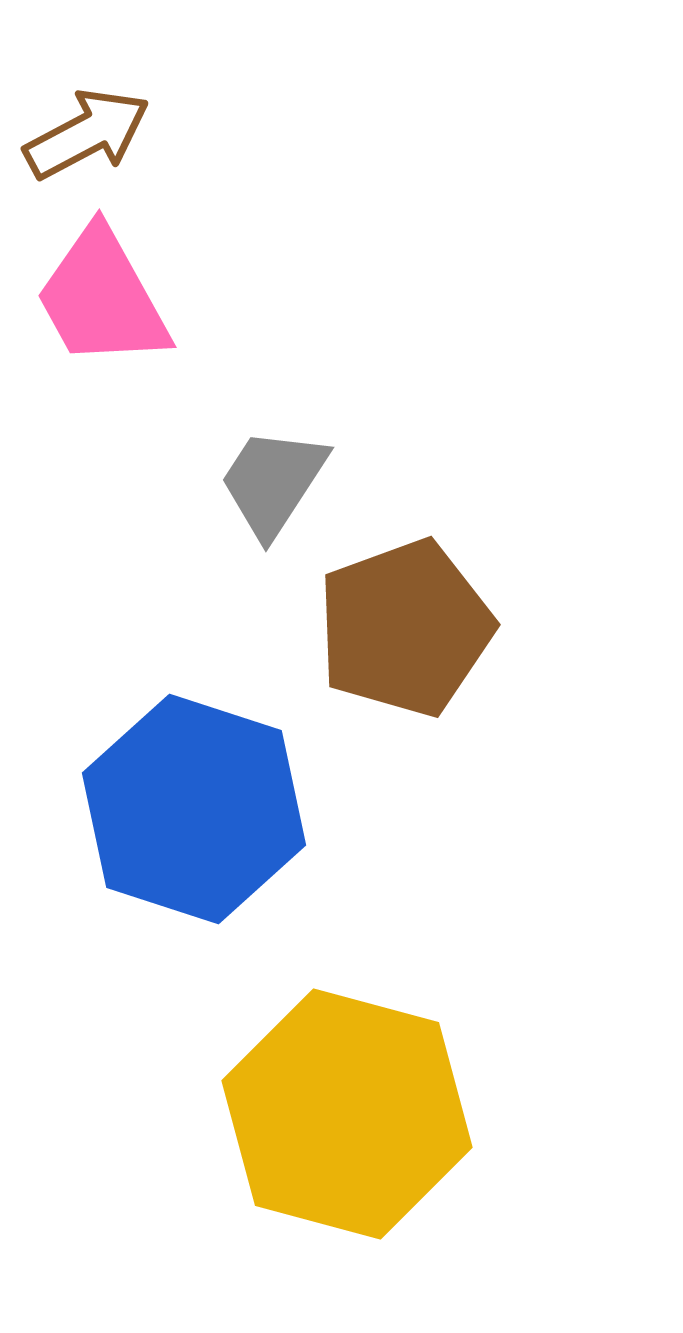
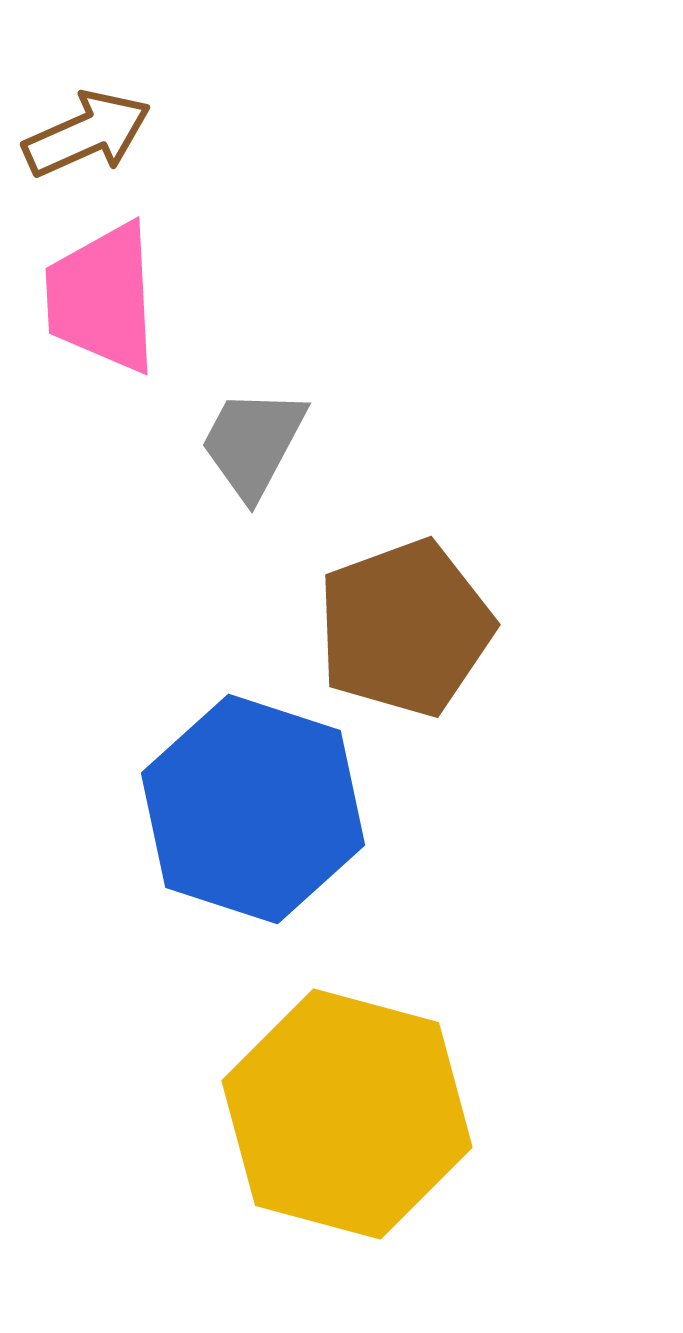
brown arrow: rotated 4 degrees clockwise
pink trapezoid: rotated 26 degrees clockwise
gray trapezoid: moved 20 px left, 39 px up; rotated 5 degrees counterclockwise
blue hexagon: moved 59 px right
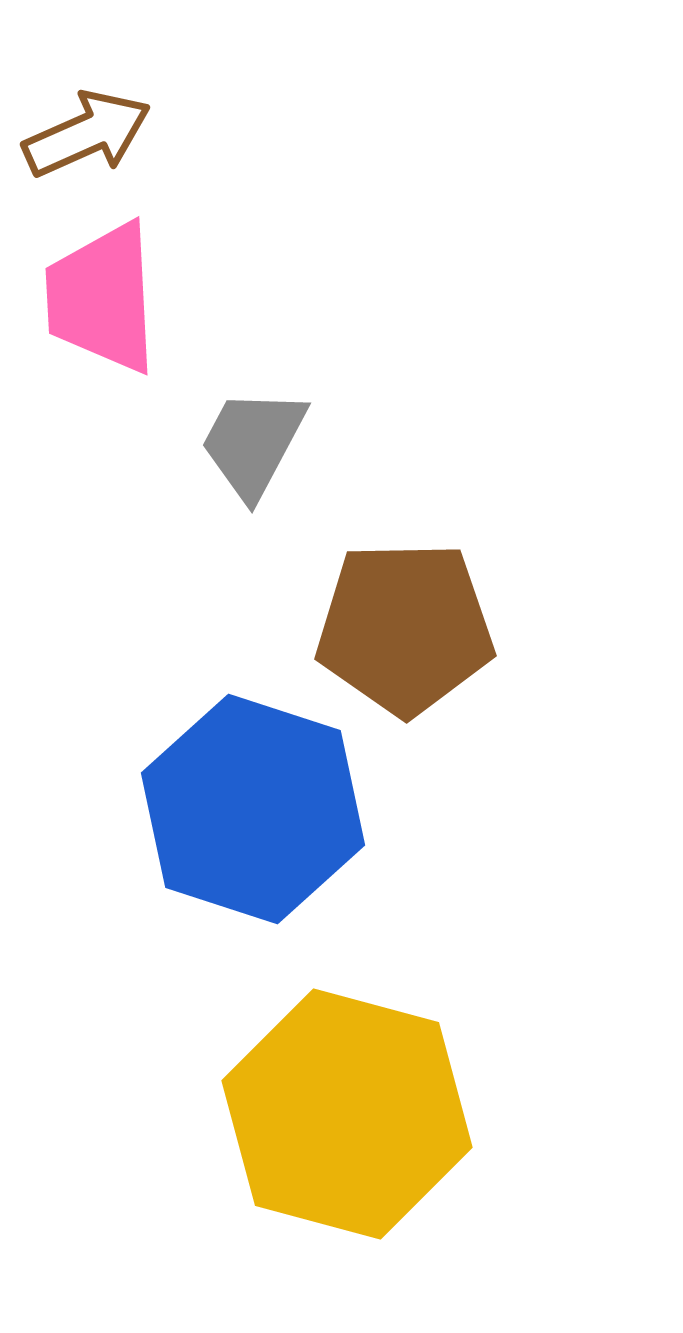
brown pentagon: rotated 19 degrees clockwise
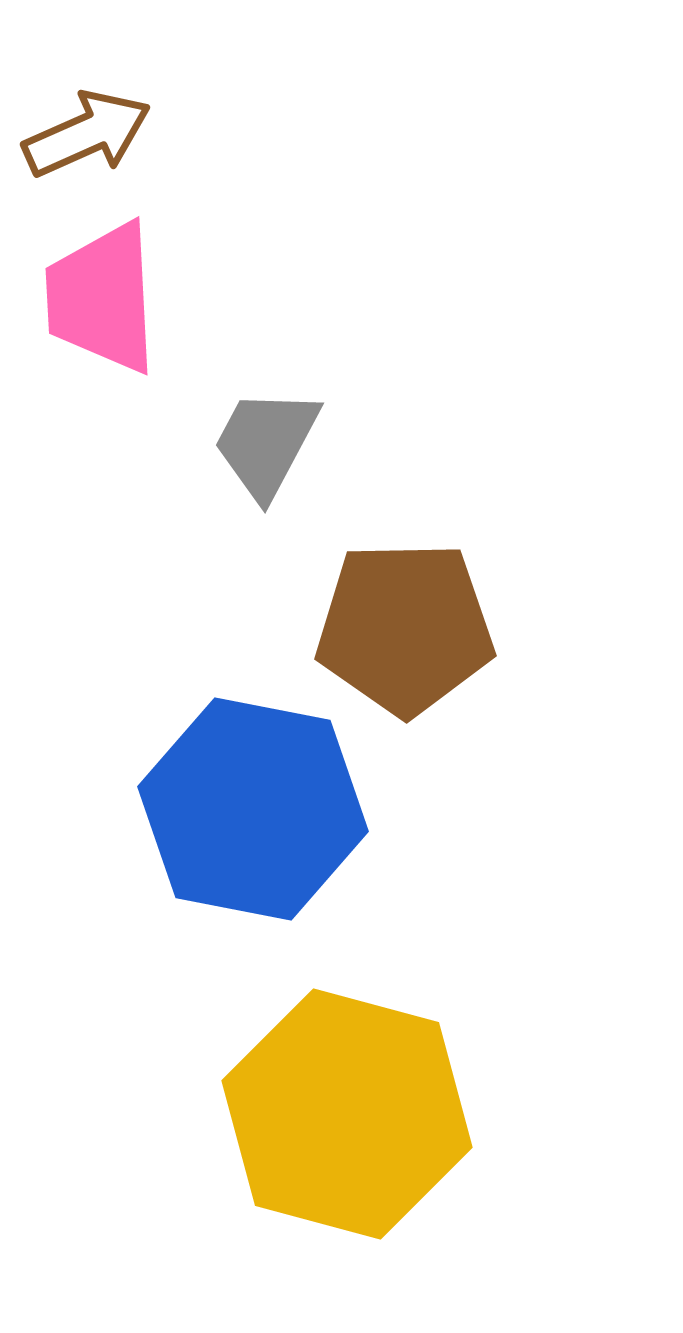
gray trapezoid: moved 13 px right
blue hexagon: rotated 7 degrees counterclockwise
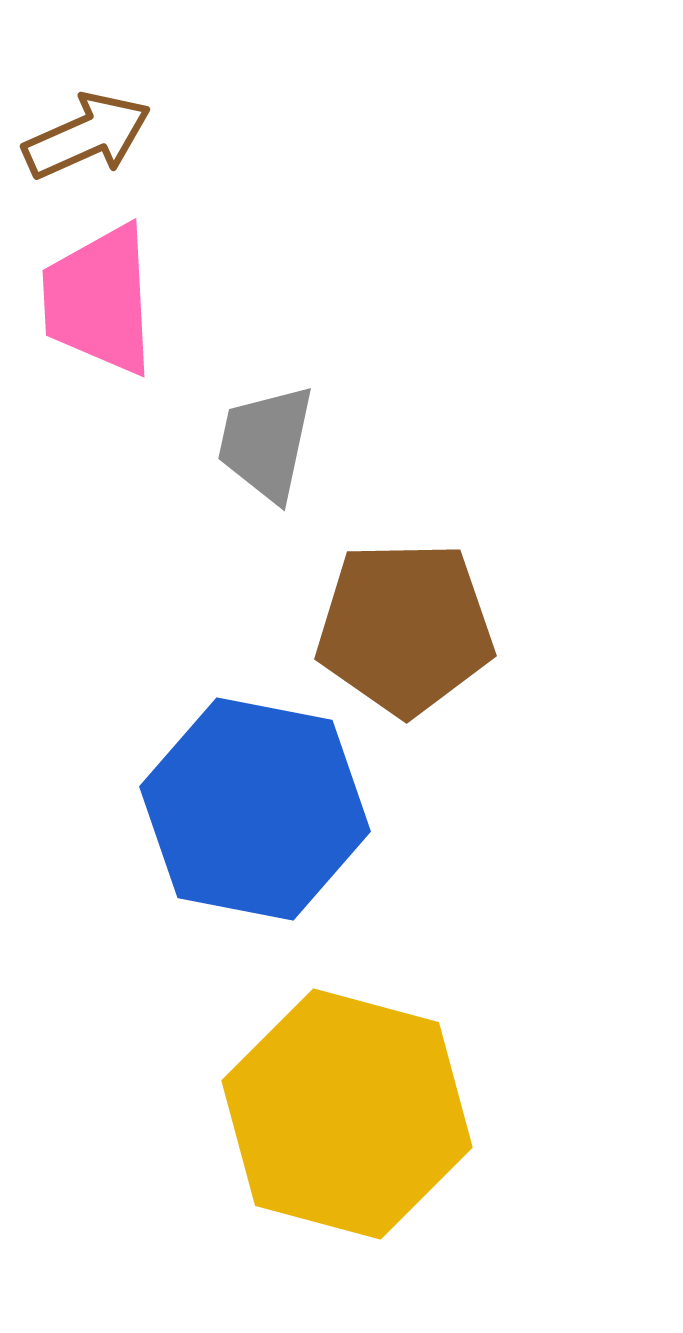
brown arrow: moved 2 px down
pink trapezoid: moved 3 px left, 2 px down
gray trapezoid: rotated 16 degrees counterclockwise
blue hexagon: moved 2 px right
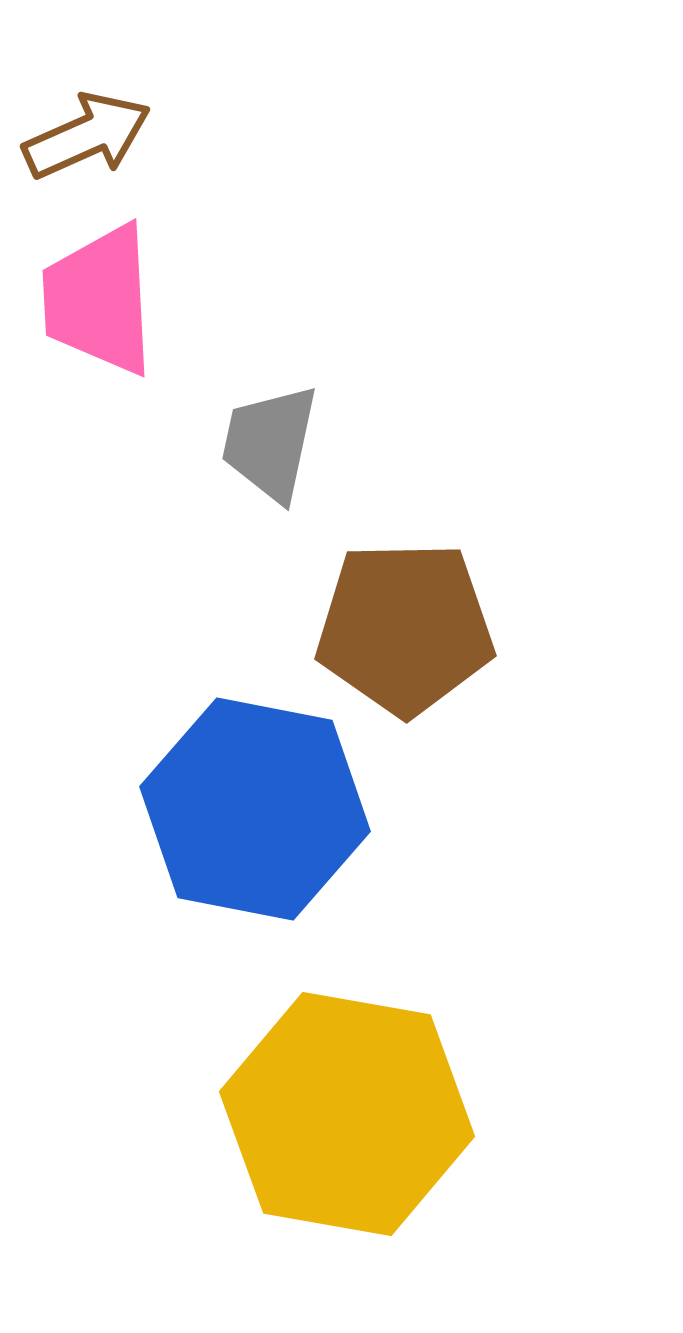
gray trapezoid: moved 4 px right
yellow hexagon: rotated 5 degrees counterclockwise
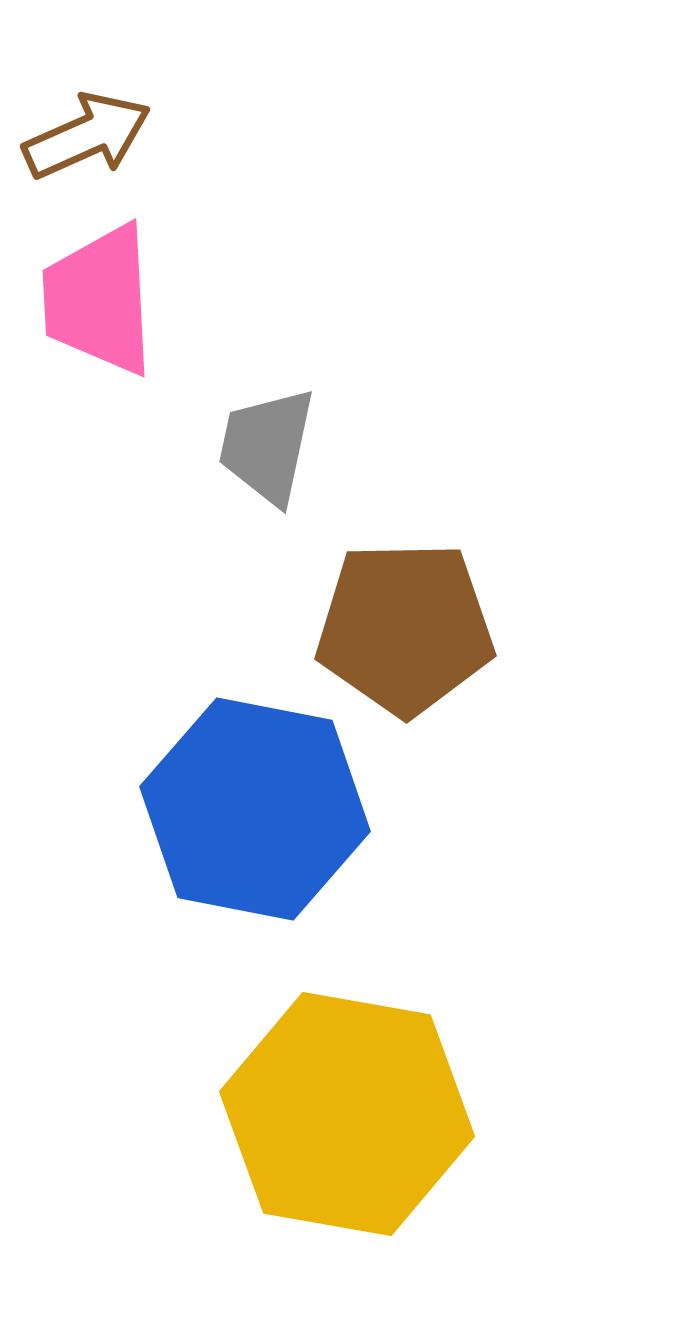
gray trapezoid: moved 3 px left, 3 px down
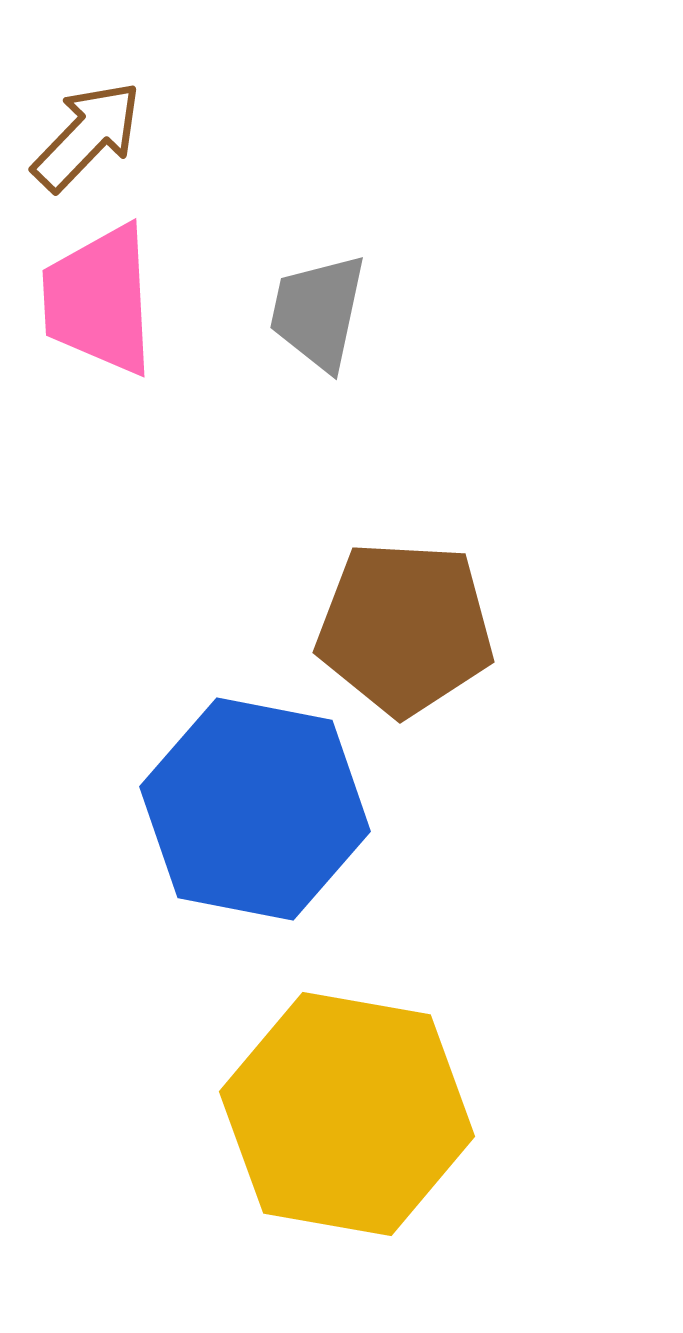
brown arrow: rotated 22 degrees counterclockwise
gray trapezoid: moved 51 px right, 134 px up
brown pentagon: rotated 4 degrees clockwise
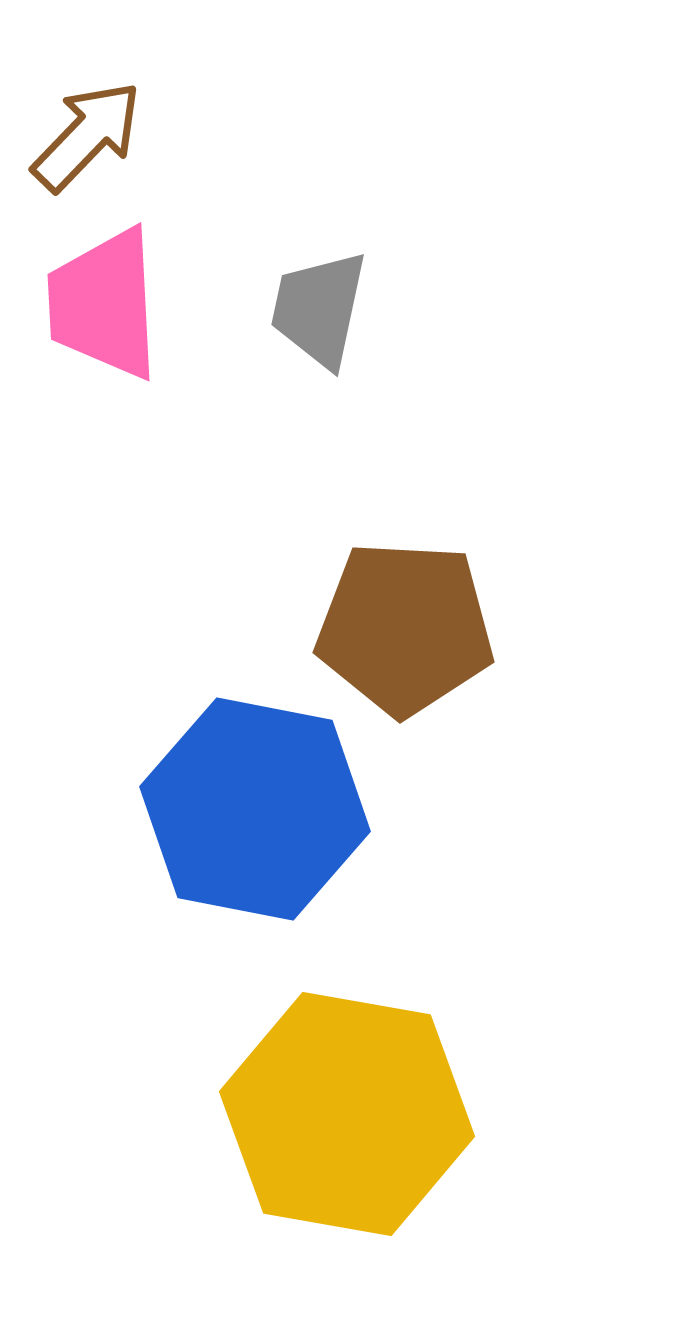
pink trapezoid: moved 5 px right, 4 px down
gray trapezoid: moved 1 px right, 3 px up
